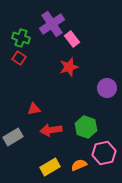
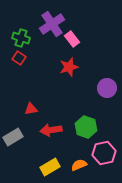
red triangle: moved 3 px left
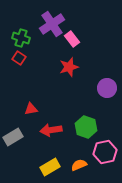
pink hexagon: moved 1 px right, 1 px up
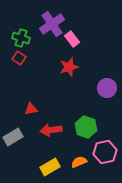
orange semicircle: moved 3 px up
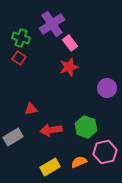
pink rectangle: moved 2 px left, 4 px down
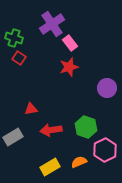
green cross: moved 7 px left
pink hexagon: moved 2 px up; rotated 15 degrees counterclockwise
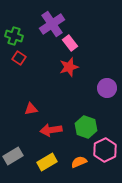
green cross: moved 2 px up
gray rectangle: moved 19 px down
yellow rectangle: moved 3 px left, 5 px up
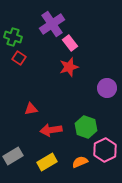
green cross: moved 1 px left, 1 px down
orange semicircle: moved 1 px right
